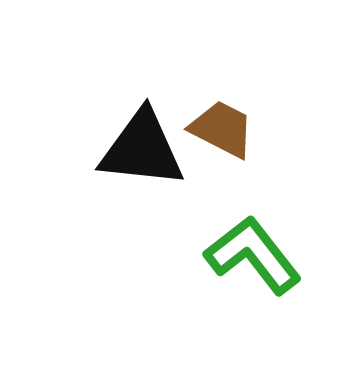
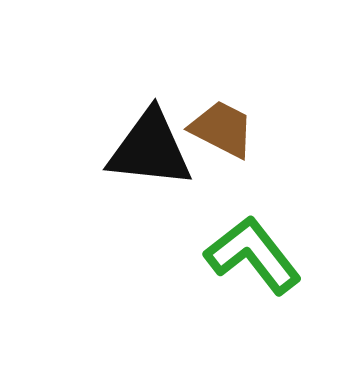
black triangle: moved 8 px right
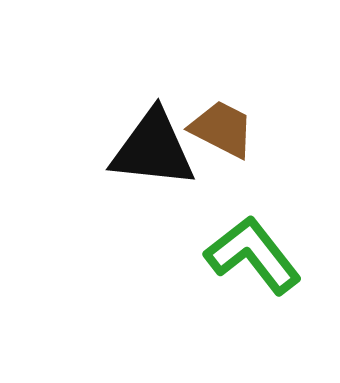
black triangle: moved 3 px right
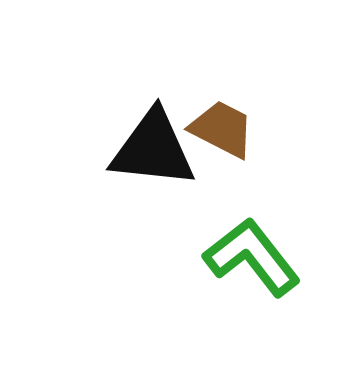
green L-shape: moved 1 px left, 2 px down
